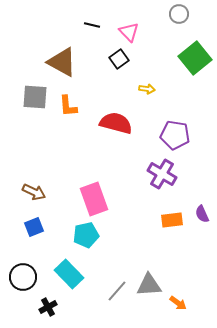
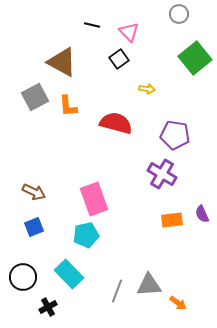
gray square: rotated 32 degrees counterclockwise
gray line: rotated 20 degrees counterclockwise
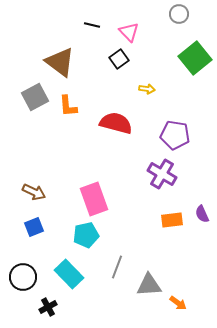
brown triangle: moved 2 px left; rotated 8 degrees clockwise
gray line: moved 24 px up
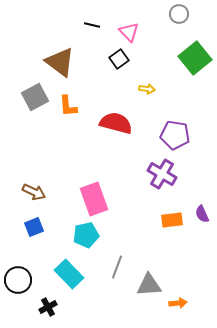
black circle: moved 5 px left, 3 px down
orange arrow: rotated 42 degrees counterclockwise
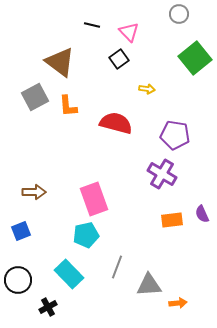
brown arrow: rotated 25 degrees counterclockwise
blue square: moved 13 px left, 4 px down
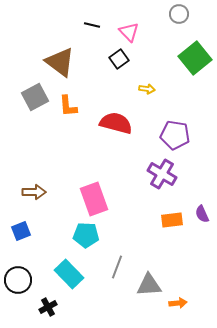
cyan pentagon: rotated 15 degrees clockwise
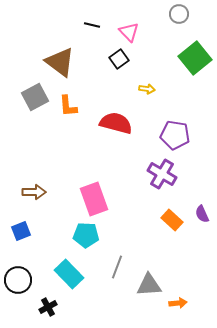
orange rectangle: rotated 50 degrees clockwise
